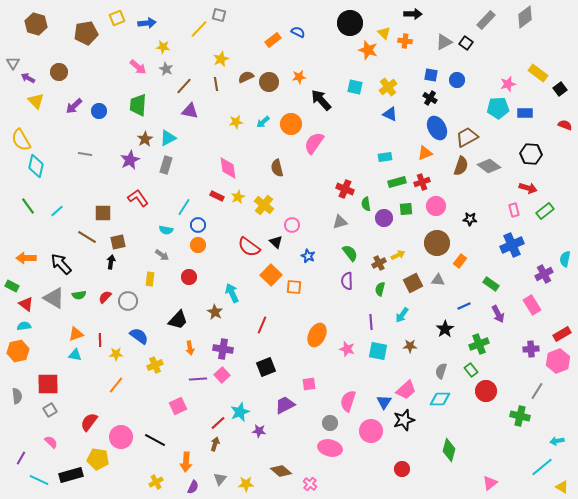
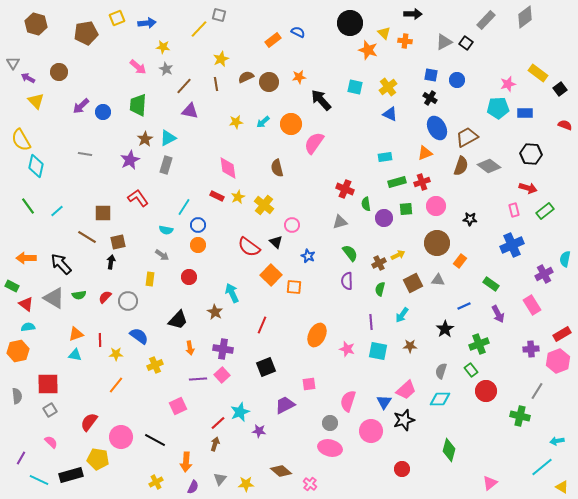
purple arrow at (74, 106): moved 7 px right
blue circle at (99, 111): moved 4 px right, 1 px down
cyan semicircle at (24, 326): moved 4 px right, 1 px down
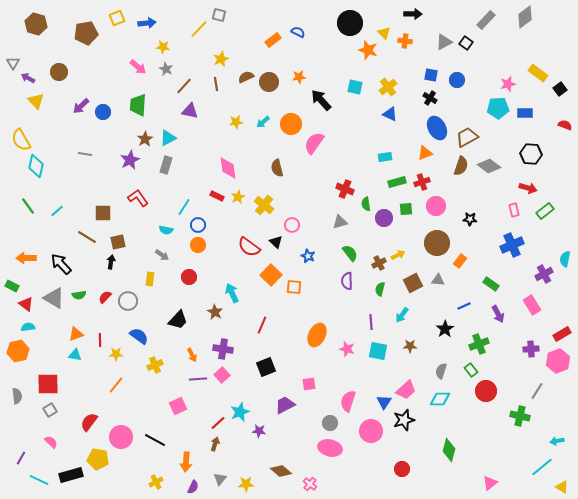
orange arrow at (190, 348): moved 2 px right, 7 px down; rotated 16 degrees counterclockwise
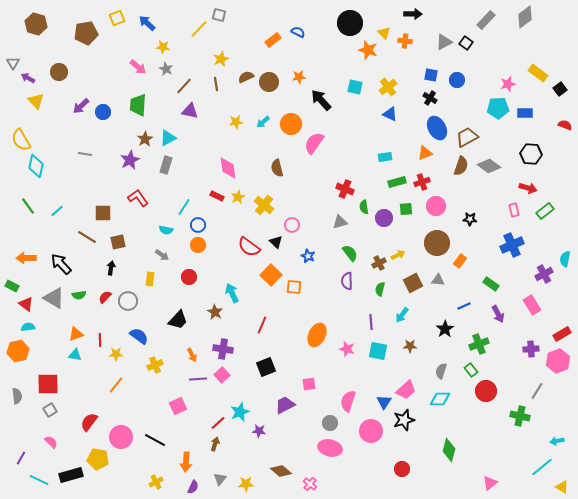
blue arrow at (147, 23): rotated 132 degrees counterclockwise
green semicircle at (366, 204): moved 2 px left, 3 px down
black arrow at (111, 262): moved 6 px down
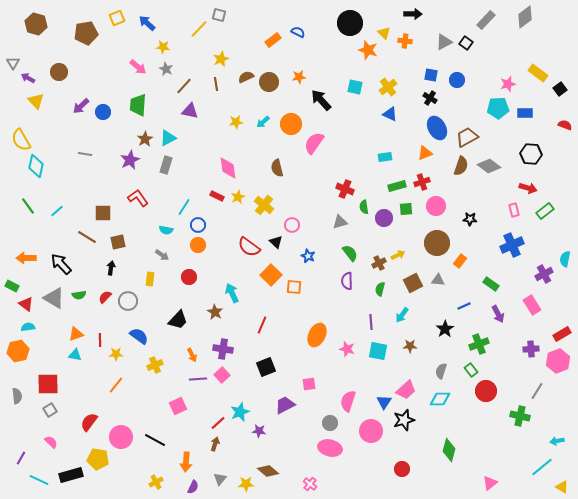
green rectangle at (397, 182): moved 4 px down
brown diamond at (281, 471): moved 13 px left
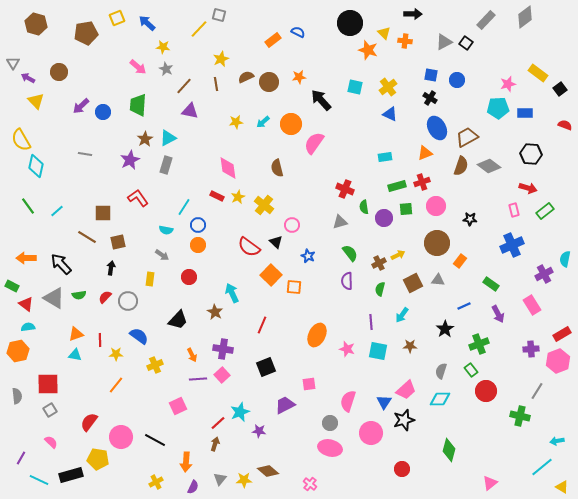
pink circle at (371, 431): moved 2 px down
yellow star at (246, 484): moved 2 px left, 4 px up
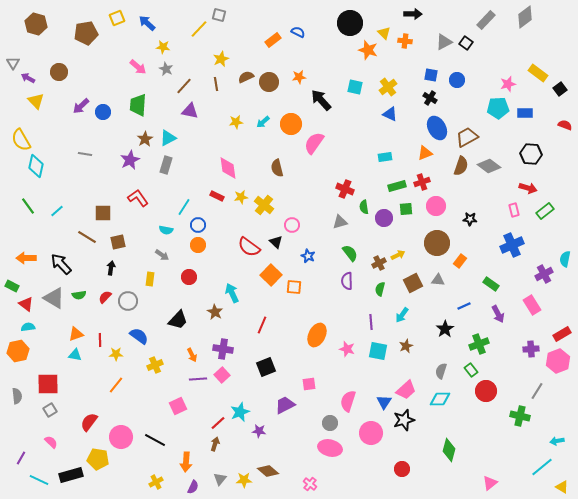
yellow star at (238, 197): moved 3 px right; rotated 16 degrees clockwise
brown star at (410, 346): moved 4 px left; rotated 24 degrees counterclockwise
